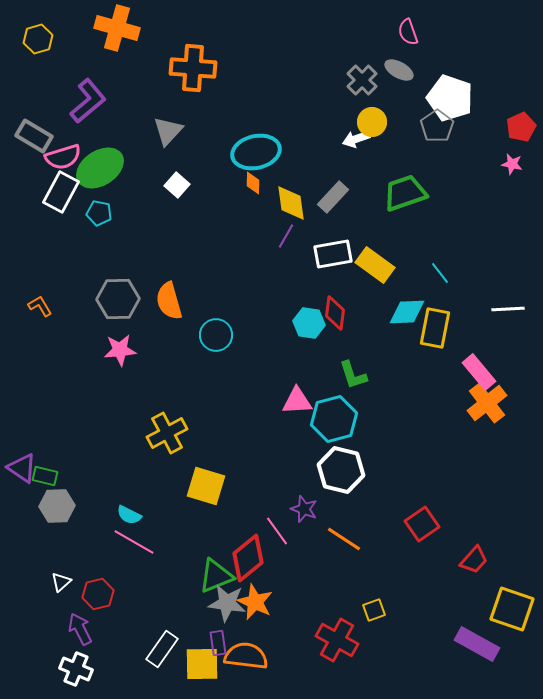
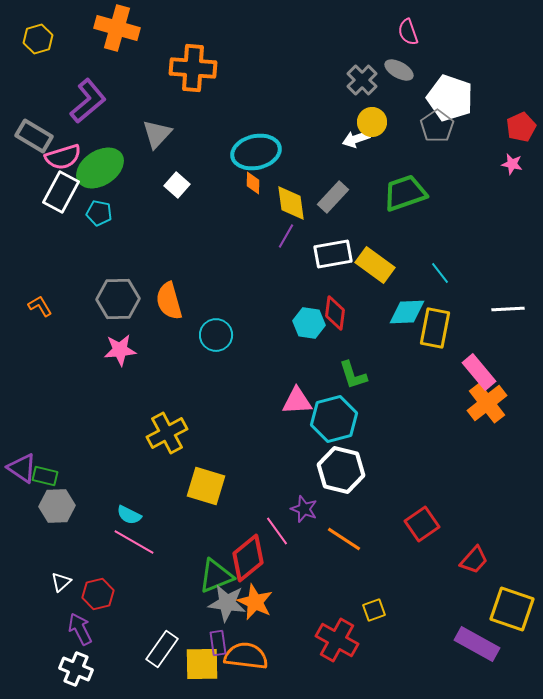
gray triangle at (168, 131): moved 11 px left, 3 px down
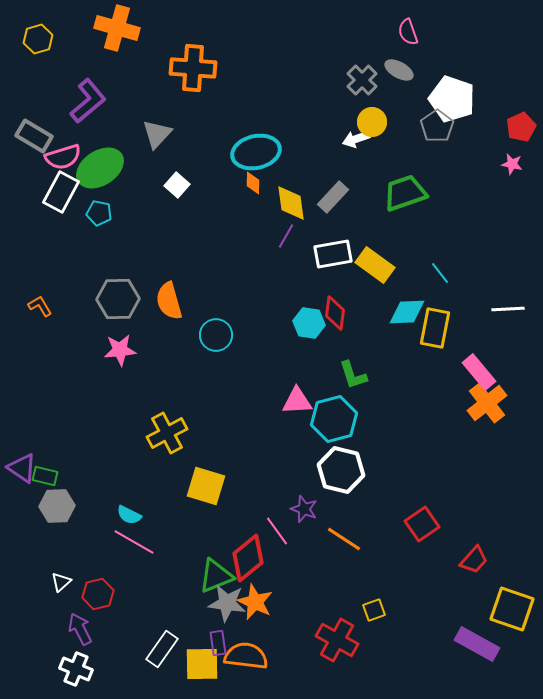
white pentagon at (450, 98): moved 2 px right, 1 px down
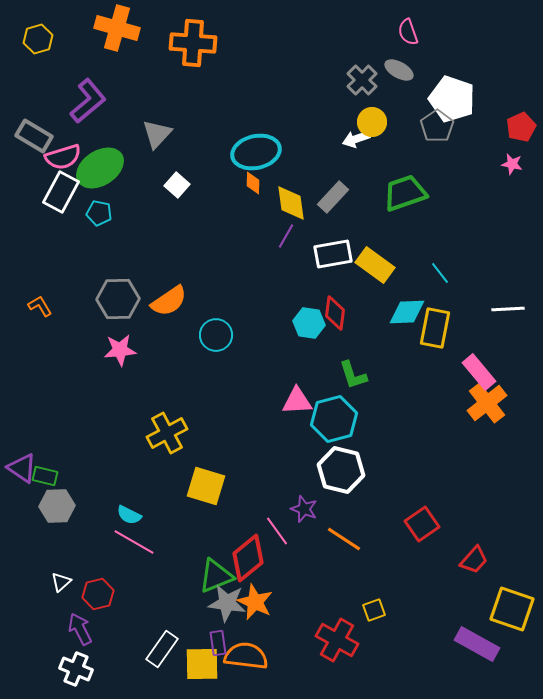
orange cross at (193, 68): moved 25 px up
orange semicircle at (169, 301): rotated 108 degrees counterclockwise
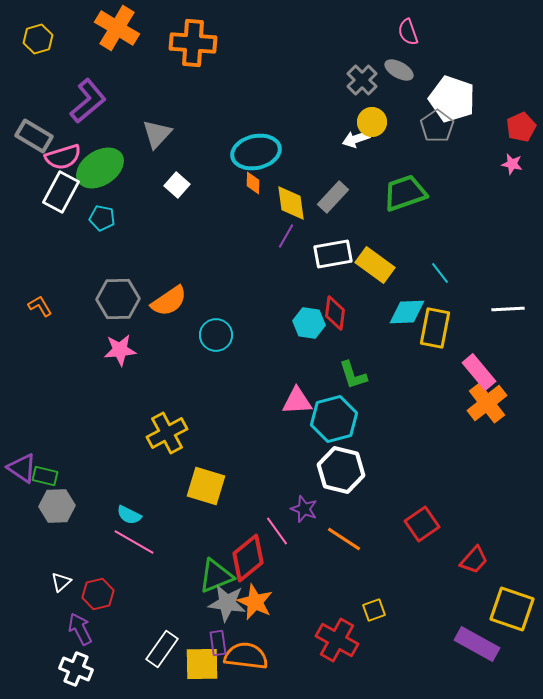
orange cross at (117, 28): rotated 15 degrees clockwise
cyan pentagon at (99, 213): moved 3 px right, 5 px down
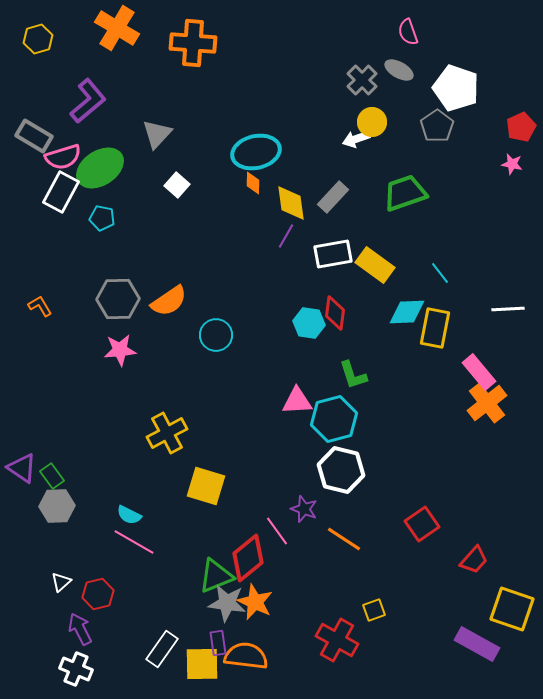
white pentagon at (452, 99): moved 4 px right, 11 px up
green rectangle at (45, 476): moved 7 px right; rotated 40 degrees clockwise
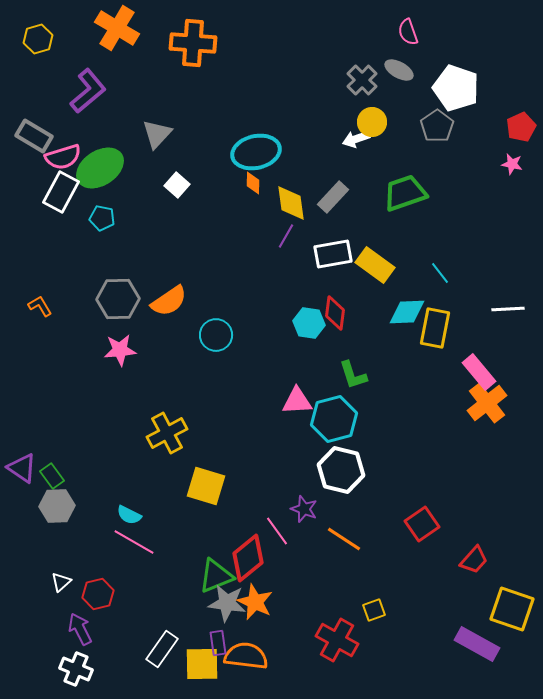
purple L-shape at (88, 101): moved 10 px up
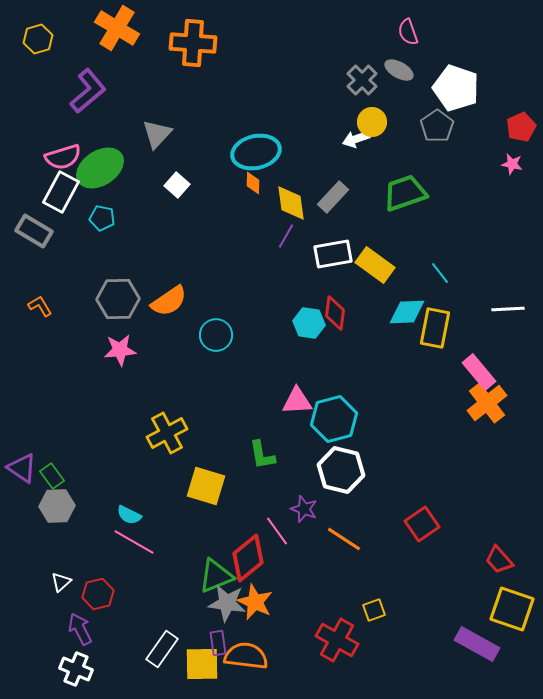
gray rectangle at (34, 136): moved 95 px down
green L-shape at (353, 375): moved 91 px left, 80 px down; rotated 8 degrees clockwise
red trapezoid at (474, 560): moved 25 px right; rotated 96 degrees clockwise
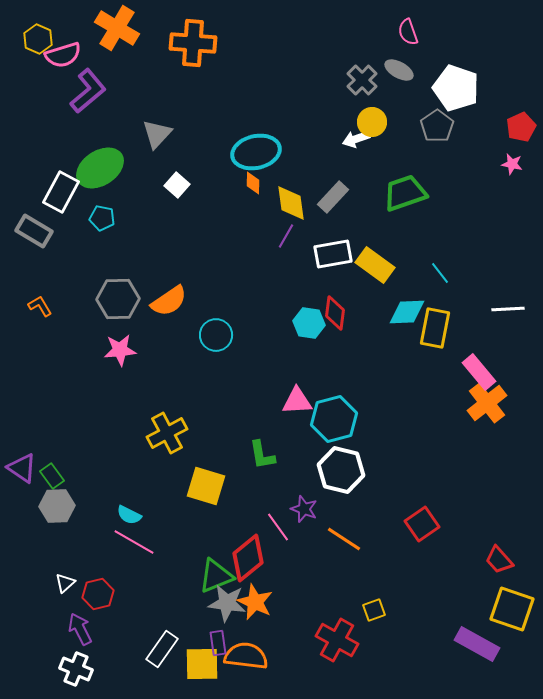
yellow hexagon at (38, 39): rotated 20 degrees counterclockwise
pink semicircle at (63, 157): moved 102 px up
pink line at (277, 531): moved 1 px right, 4 px up
white triangle at (61, 582): moved 4 px right, 1 px down
